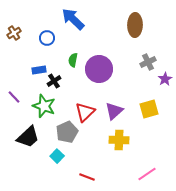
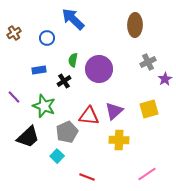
black cross: moved 10 px right
red triangle: moved 4 px right, 4 px down; rotated 50 degrees clockwise
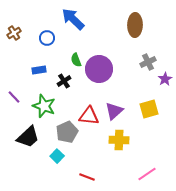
green semicircle: moved 3 px right; rotated 32 degrees counterclockwise
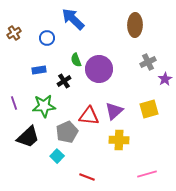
purple line: moved 6 px down; rotated 24 degrees clockwise
green star: rotated 25 degrees counterclockwise
pink line: rotated 18 degrees clockwise
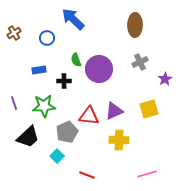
gray cross: moved 8 px left
black cross: rotated 32 degrees clockwise
purple triangle: rotated 18 degrees clockwise
red line: moved 2 px up
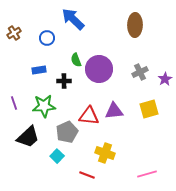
gray cross: moved 10 px down
purple triangle: rotated 18 degrees clockwise
yellow cross: moved 14 px left, 13 px down; rotated 18 degrees clockwise
